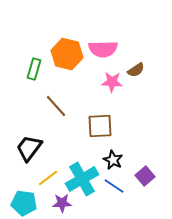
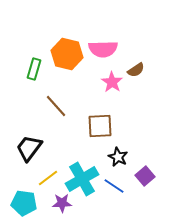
pink star: rotated 30 degrees clockwise
black star: moved 5 px right, 3 px up
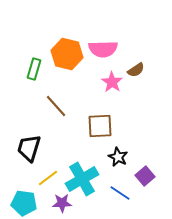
black trapezoid: rotated 20 degrees counterclockwise
blue line: moved 6 px right, 7 px down
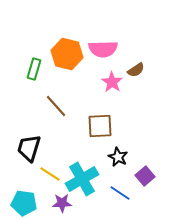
yellow line: moved 2 px right, 4 px up; rotated 70 degrees clockwise
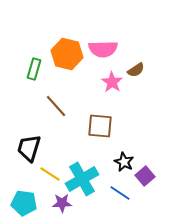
brown square: rotated 8 degrees clockwise
black star: moved 6 px right, 5 px down
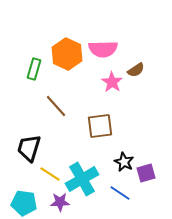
orange hexagon: rotated 12 degrees clockwise
brown square: rotated 12 degrees counterclockwise
purple square: moved 1 px right, 3 px up; rotated 24 degrees clockwise
purple star: moved 2 px left, 1 px up
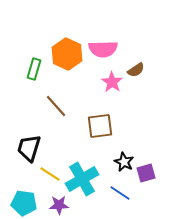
purple star: moved 1 px left, 3 px down
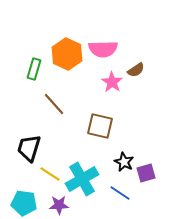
brown line: moved 2 px left, 2 px up
brown square: rotated 20 degrees clockwise
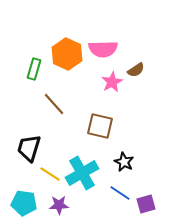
pink star: rotated 10 degrees clockwise
purple square: moved 31 px down
cyan cross: moved 6 px up
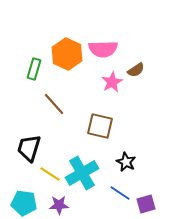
black star: moved 2 px right
